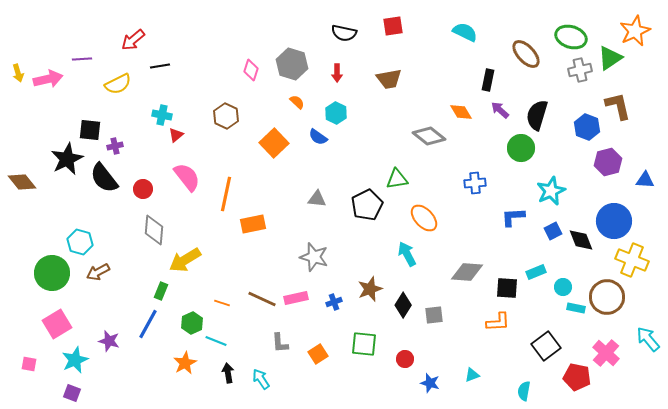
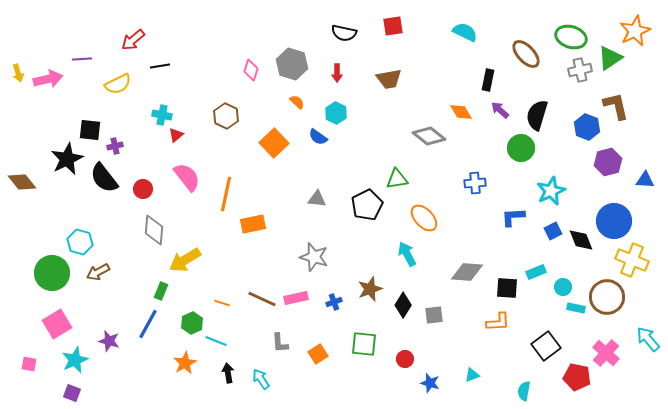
brown L-shape at (618, 106): moved 2 px left
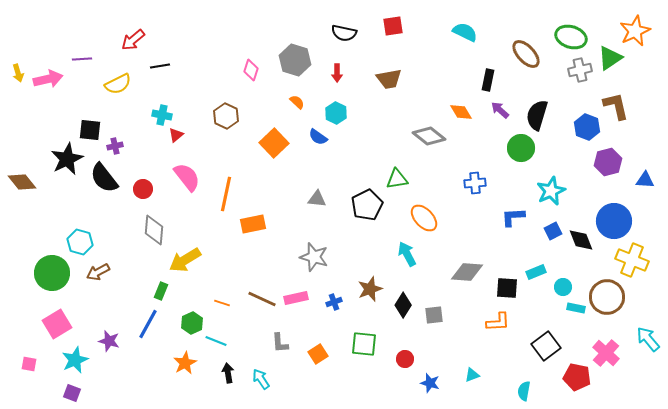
gray hexagon at (292, 64): moved 3 px right, 4 px up
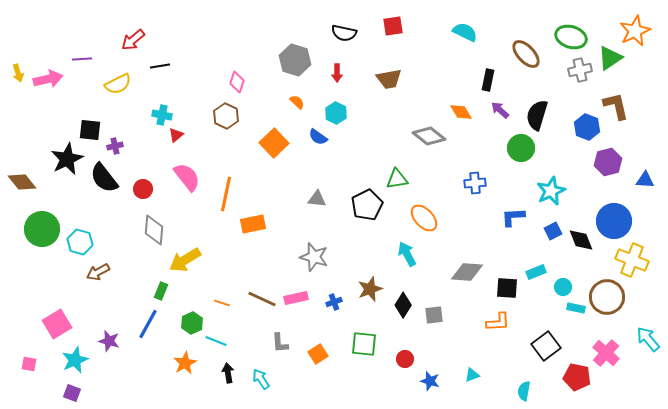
pink diamond at (251, 70): moved 14 px left, 12 px down
green circle at (52, 273): moved 10 px left, 44 px up
blue star at (430, 383): moved 2 px up
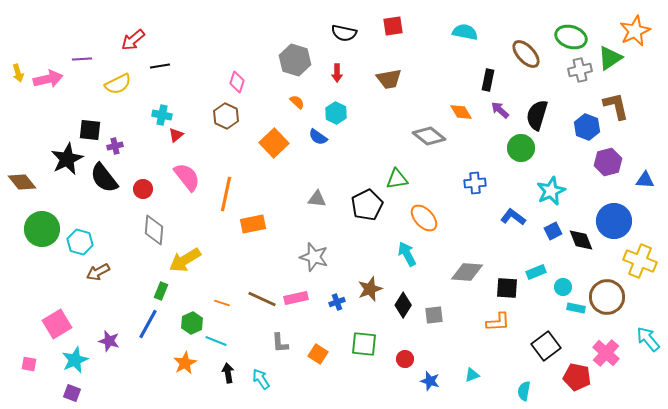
cyan semicircle at (465, 32): rotated 15 degrees counterclockwise
blue L-shape at (513, 217): rotated 40 degrees clockwise
yellow cross at (632, 260): moved 8 px right, 1 px down
blue cross at (334, 302): moved 3 px right
orange square at (318, 354): rotated 24 degrees counterclockwise
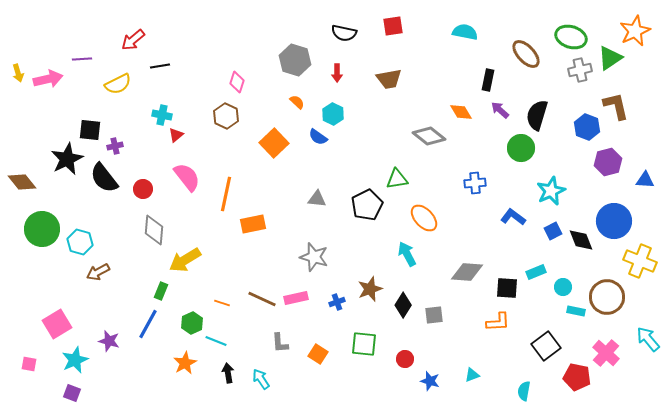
cyan hexagon at (336, 113): moved 3 px left, 1 px down
cyan rectangle at (576, 308): moved 3 px down
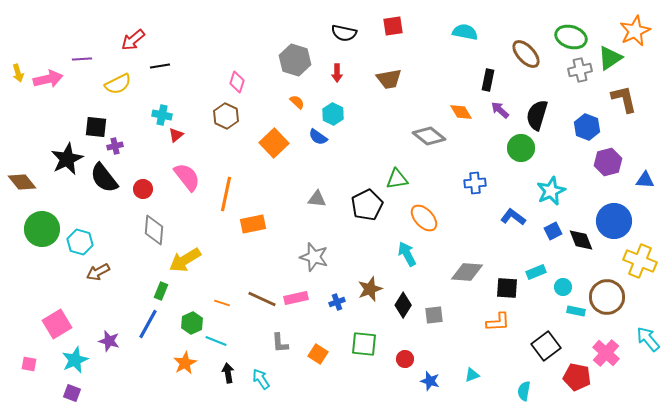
brown L-shape at (616, 106): moved 8 px right, 7 px up
black square at (90, 130): moved 6 px right, 3 px up
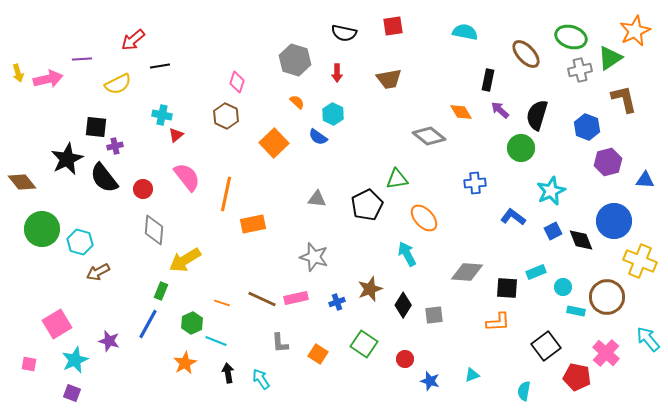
green square at (364, 344): rotated 28 degrees clockwise
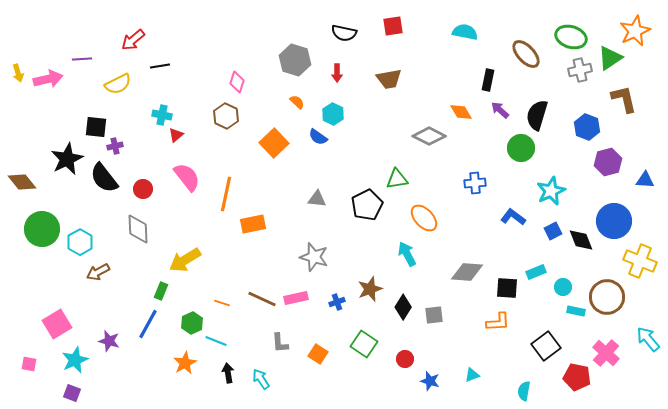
gray diamond at (429, 136): rotated 12 degrees counterclockwise
gray diamond at (154, 230): moved 16 px left, 1 px up; rotated 8 degrees counterclockwise
cyan hexagon at (80, 242): rotated 15 degrees clockwise
black diamond at (403, 305): moved 2 px down
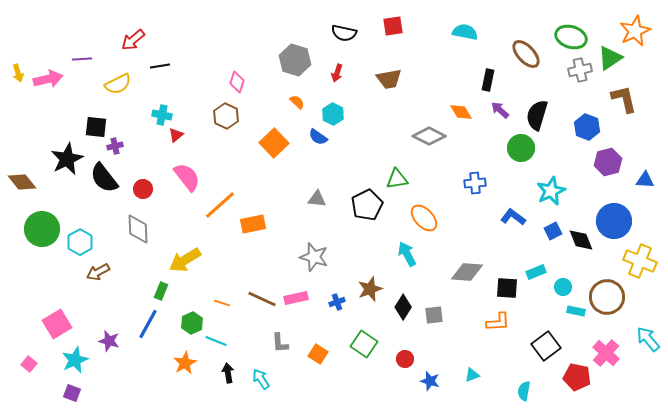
red arrow at (337, 73): rotated 18 degrees clockwise
orange line at (226, 194): moved 6 px left, 11 px down; rotated 36 degrees clockwise
pink square at (29, 364): rotated 28 degrees clockwise
